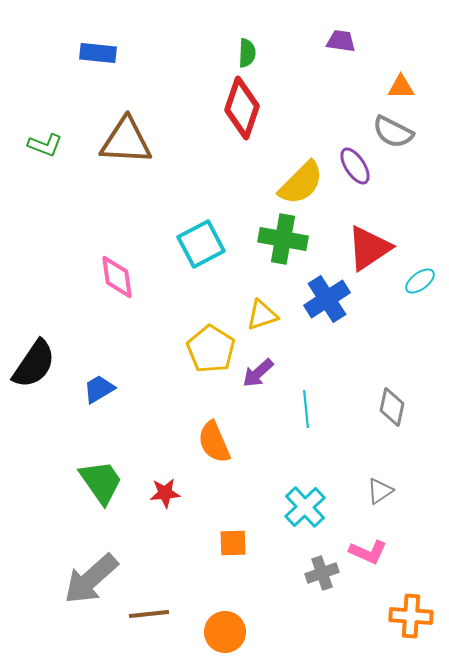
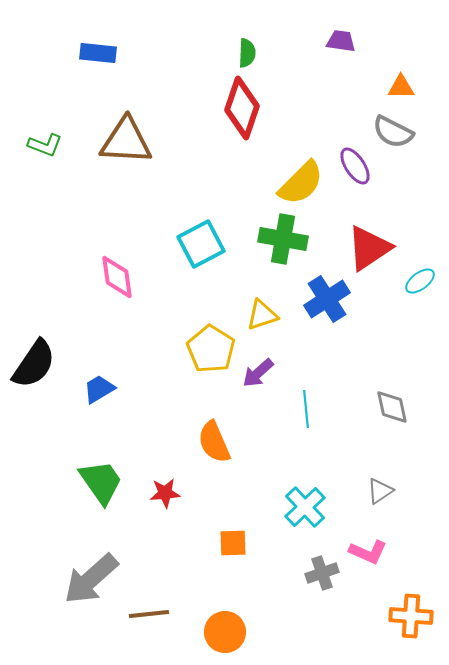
gray diamond: rotated 24 degrees counterclockwise
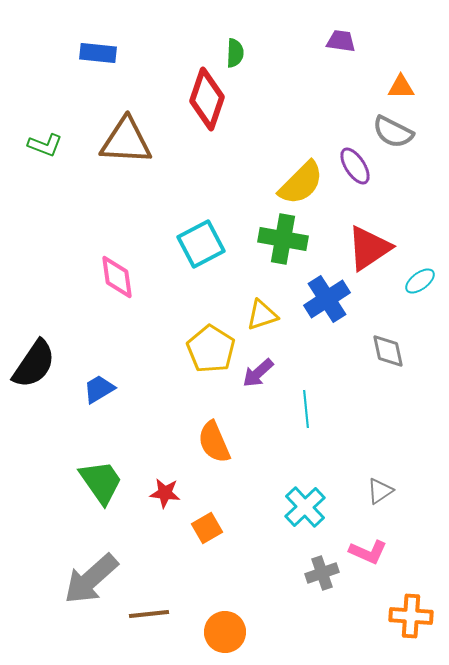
green semicircle: moved 12 px left
red diamond: moved 35 px left, 9 px up
gray diamond: moved 4 px left, 56 px up
red star: rotated 12 degrees clockwise
orange square: moved 26 px left, 15 px up; rotated 28 degrees counterclockwise
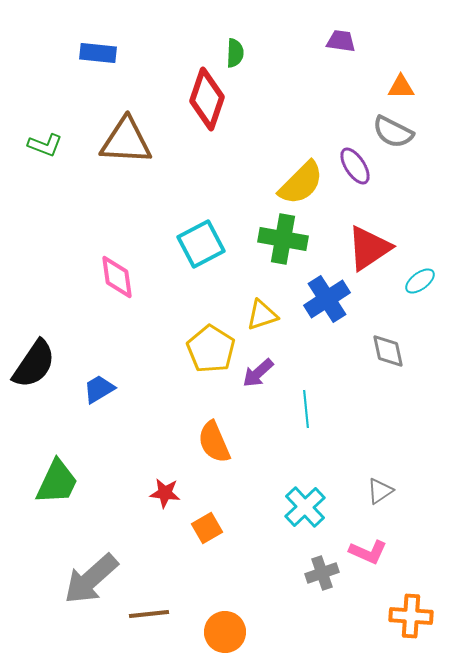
green trapezoid: moved 44 px left; rotated 60 degrees clockwise
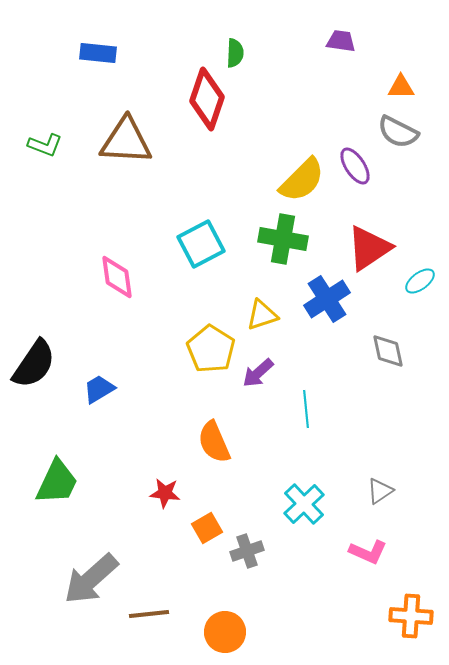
gray semicircle: moved 5 px right
yellow semicircle: moved 1 px right, 3 px up
cyan cross: moved 1 px left, 3 px up
gray cross: moved 75 px left, 22 px up
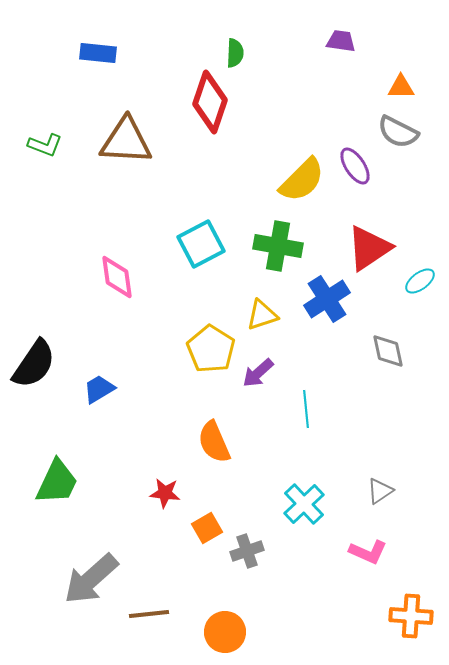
red diamond: moved 3 px right, 3 px down
green cross: moved 5 px left, 7 px down
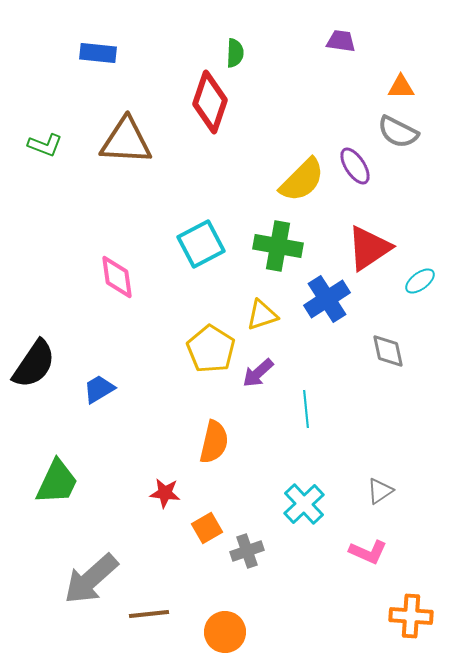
orange semicircle: rotated 144 degrees counterclockwise
